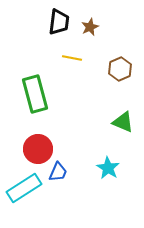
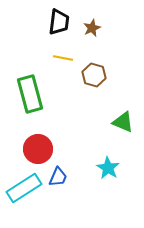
brown star: moved 2 px right, 1 px down
yellow line: moved 9 px left
brown hexagon: moved 26 px left, 6 px down; rotated 20 degrees counterclockwise
green rectangle: moved 5 px left
blue trapezoid: moved 5 px down
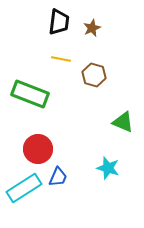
yellow line: moved 2 px left, 1 px down
green rectangle: rotated 54 degrees counterclockwise
cyan star: rotated 15 degrees counterclockwise
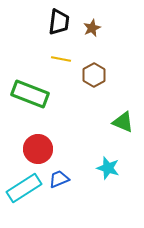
brown hexagon: rotated 15 degrees clockwise
blue trapezoid: moved 1 px right, 2 px down; rotated 135 degrees counterclockwise
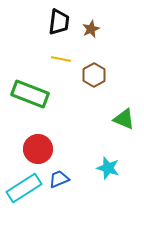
brown star: moved 1 px left, 1 px down
green triangle: moved 1 px right, 3 px up
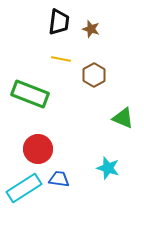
brown star: rotated 30 degrees counterclockwise
green triangle: moved 1 px left, 1 px up
blue trapezoid: rotated 30 degrees clockwise
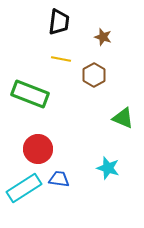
brown star: moved 12 px right, 8 px down
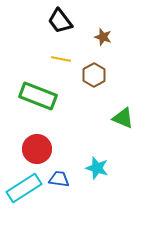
black trapezoid: moved 1 px right, 1 px up; rotated 136 degrees clockwise
green rectangle: moved 8 px right, 2 px down
red circle: moved 1 px left
cyan star: moved 11 px left
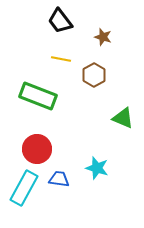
cyan rectangle: rotated 28 degrees counterclockwise
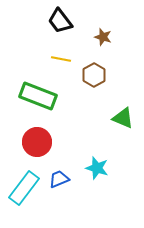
red circle: moved 7 px up
blue trapezoid: rotated 30 degrees counterclockwise
cyan rectangle: rotated 8 degrees clockwise
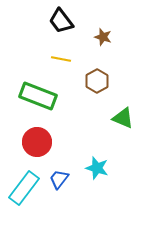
black trapezoid: moved 1 px right
brown hexagon: moved 3 px right, 6 px down
blue trapezoid: rotated 30 degrees counterclockwise
